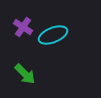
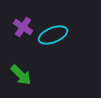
green arrow: moved 4 px left, 1 px down
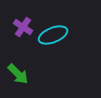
green arrow: moved 3 px left, 1 px up
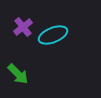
purple cross: rotated 18 degrees clockwise
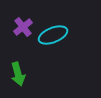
green arrow: rotated 30 degrees clockwise
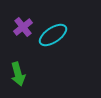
cyan ellipse: rotated 12 degrees counterclockwise
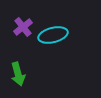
cyan ellipse: rotated 20 degrees clockwise
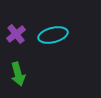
purple cross: moved 7 px left, 7 px down
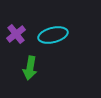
green arrow: moved 12 px right, 6 px up; rotated 25 degrees clockwise
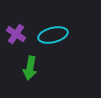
purple cross: rotated 18 degrees counterclockwise
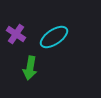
cyan ellipse: moved 1 px right, 2 px down; rotated 20 degrees counterclockwise
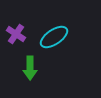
green arrow: rotated 10 degrees counterclockwise
